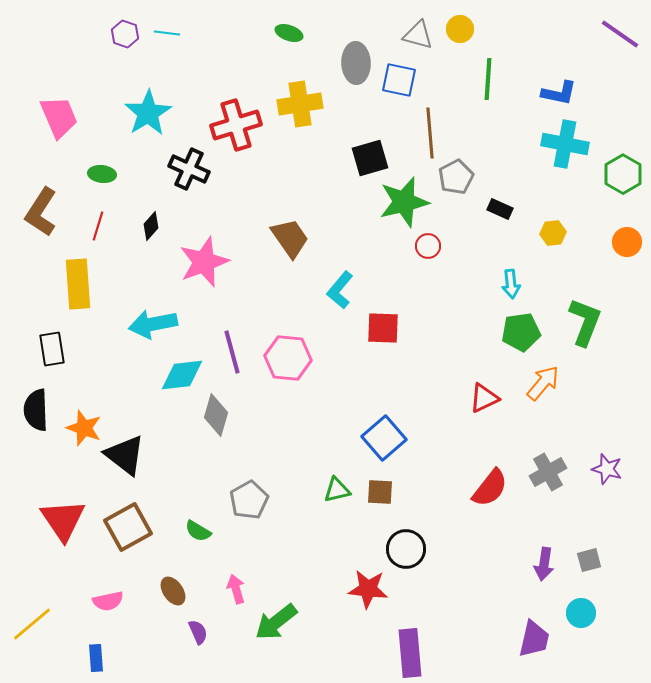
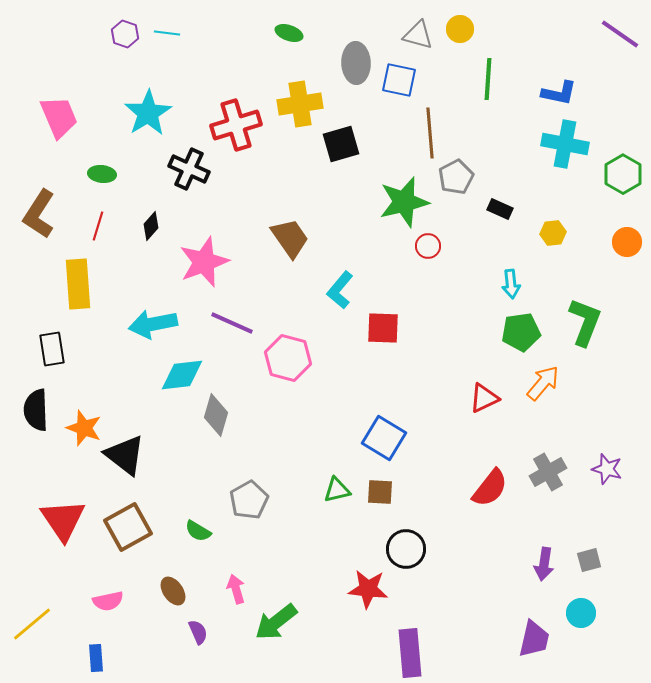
black square at (370, 158): moved 29 px left, 14 px up
brown L-shape at (41, 212): moved 2 px left, 2 px down
purple line at (232, 352): moved 29 px up; rotated 51 degrees counterclockwise
pink hexagon at (288, 358): rotated 9 degrees clockwise
blue square at (384, 438): rotated 18 degrees counterclockwise
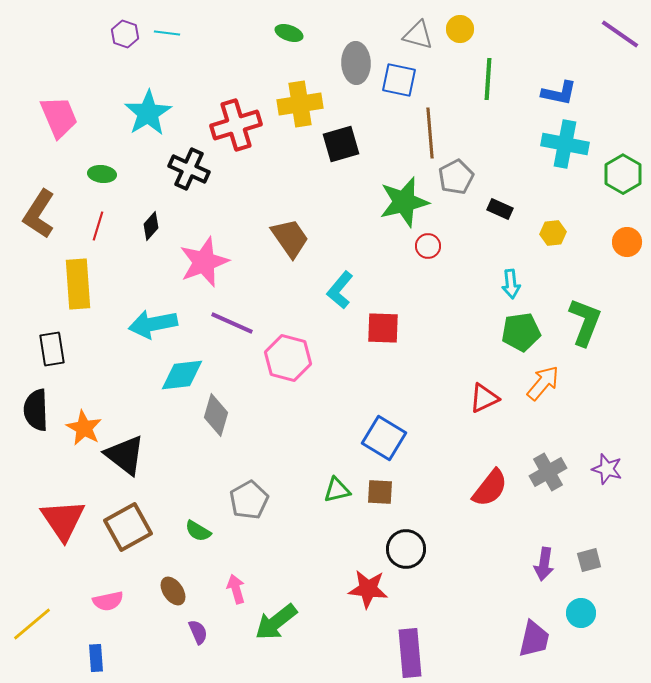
orange star at (84, 428): rotated 9 degrees clockwise
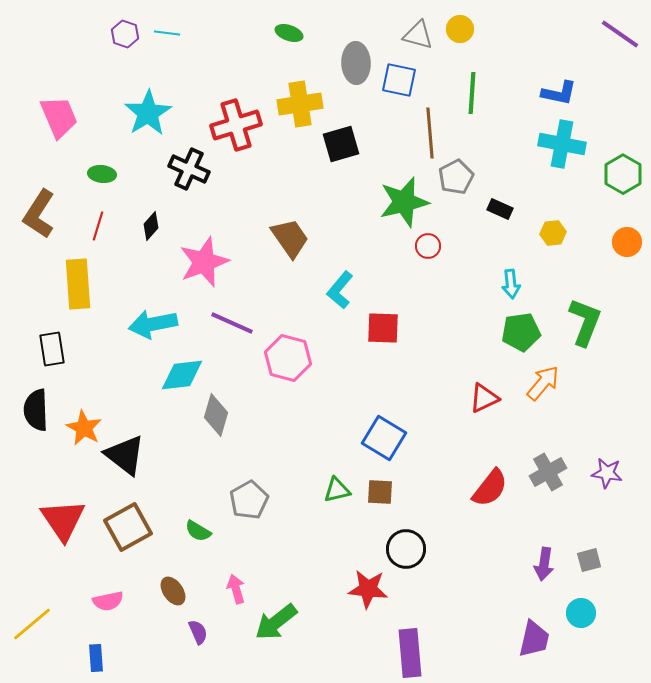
green line at (488, 79): moved 16 px left, 14 px down
cyan cross at (565, 144): moved 3 px left
purple star at (607, 469): moved 4 px down; rotated 8 degrees counterclockwise
